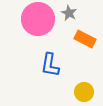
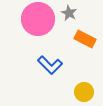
blue L-shape: rotated 55 degrees counterclockwise
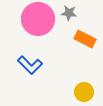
gray star: rotated 21 degrees counterclockwise
blue L-shape: moved 20 px left
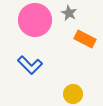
gray star: rotated 21 degrees clockwise
pink circle: moved 3 px left, 1 px down
yellow circle: moved 11 px left, 2 px down
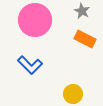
gray star: moved 13 px right, 2 px up
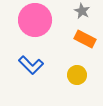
blue L-shape: moved 1 px right
yellow circle: moved 4 px right, 19 px up
